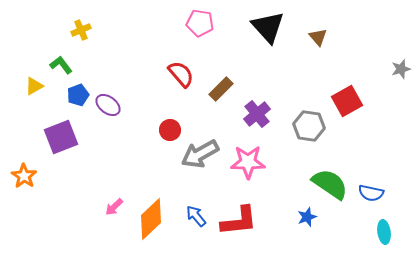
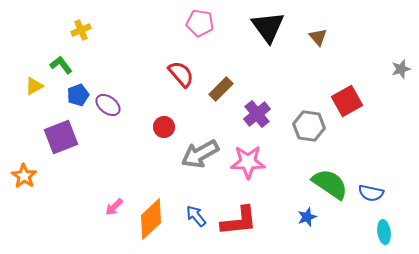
black triangle: rotated 6 degrees clockwise
red circle: moved 6 px left, 3 px up
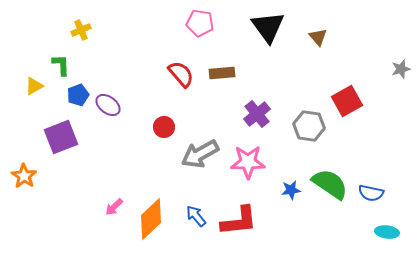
green L-shape: rotated 35 degrees clockwise
brown rectangle: moved 1 px right, 16 px up; rotated 40 degrees clockwise
blue star: moved 16 px left, 27 px up; rotated 12 degrees clockwise
cyan ellipse: moved 3 px right; rotated 75 degrees counterclockwise
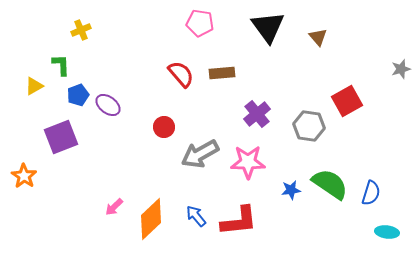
blue semicircle: rotated 85 degrees counterclockwise
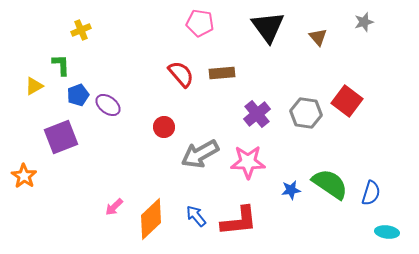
gray star: moved 37 px left, 47 px up
red square: rotated 24 degrees counterclockwise
gray hexagon: moved 3 px left, 13 px up
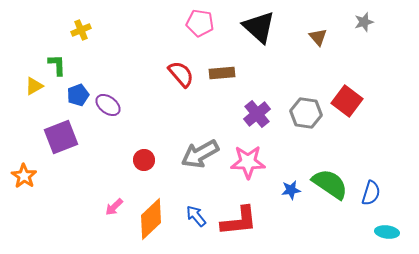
black triangle: moved 9 px left; rotated 12 degrees counterclockwise
green L-shape: moved 4 px left
red circle: moved 20 px left, 33 px down
